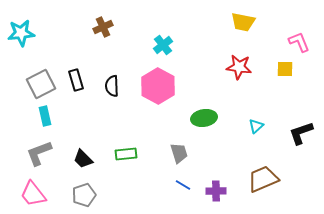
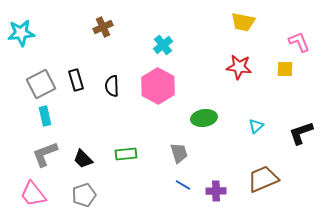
gray L-shape: moved 6 px right, 1 px down
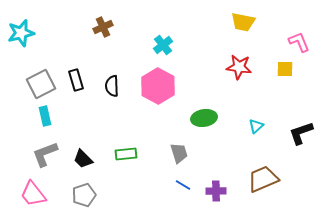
cyan star: rotated 8 degrees counterclockwise
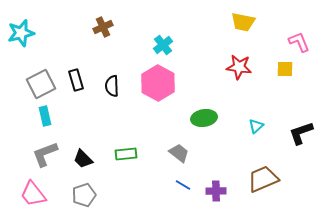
pink hexagon: moved 3 px up
gray trapezoid: rotated 35 degrees counterclockwise
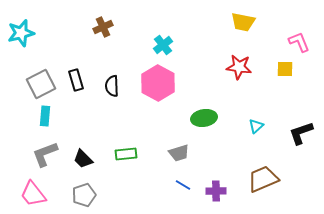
cyan rectangle: rotated 18 degrees clockwise
gray trapezoid: rotated 125 degrees clockwise
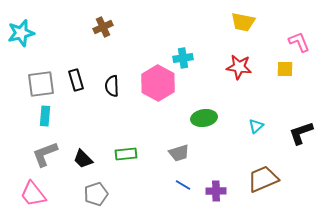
cyan cross: moved 20 px right, 13 px down; rotated 30 degrees clockwise
gray square: rotated 20 degrees clockwise
gray pentagon: moved 12 px right, 1 px up
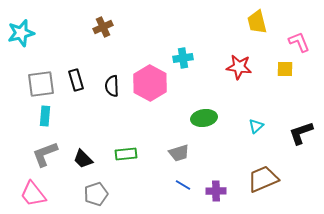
yellow trapezoid: moved 14 px right; rotated 65 degrees clockwise
pink hexagon: moved 8 px left
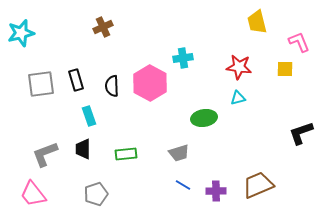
cyan rectangle: moved 44 px right; rotated 24 degrees counterclockwise
cyan triangle: moved 18 px left, 28 px up; rotated 28 degrees clockwise
black trapezoid: moved 10 px up; rotated 45 degrees clockwise
brown trapezoid: moved 5 px left, 6 px down
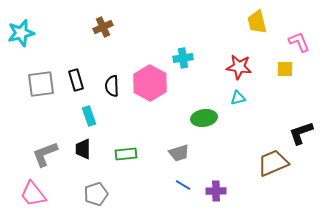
brown trapezoid: moved 15 px right, 22 px up
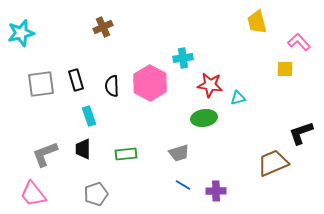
pink L-shape: rotated 20 degrees counterclockwise
red star: moved 29 px left, 18 px down
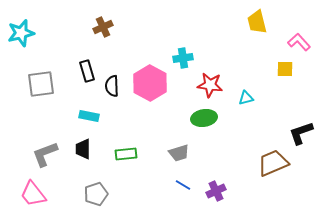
black rectangle: moved 11 px right, 9 px up
cyan triangle: moved 8 px right
cyan rectangle: rotated 60 degrees counterclockwise
purple cross: rotated 24 degrees counterclockwise
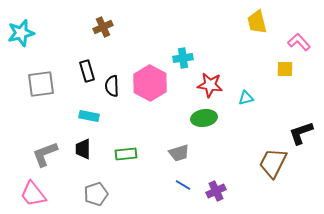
brown trapezoid: rotated 40 degrees counterclockwise
